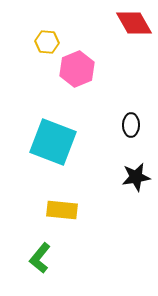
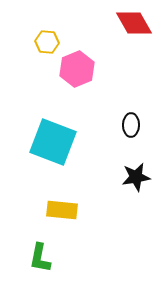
green L-shape: rotated 28 degrees counterclockwise
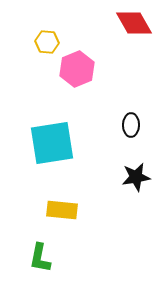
cyan square: moved 1 px left, 1 px down; rotated 30 degrees counterclockwise
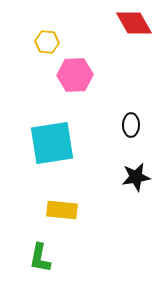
pink hexagon: moved 2 px left, 6 px down; rotated 20 degrees clockwise
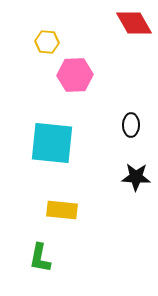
cyan square: rotated 15 degrees clockwise
black star: rotated 12 degrees clockwise
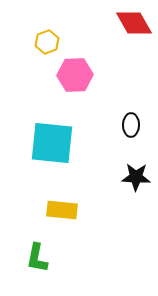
yellow hexagon: rotated 25 degrees counterclockwise
green L-shape: moved 3 px left
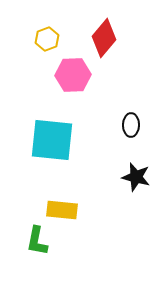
red diamond: moved 30 px left, 15 px down; rotated 69 degrees clockwise
yellow hexagon: moved 3 px up
pink hexagon: moved 2 px left
cyan square: moved 3 px up
black star: rotated 12 degrees clockwise
green L-shape: moved 17 px up
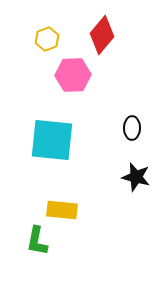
red diamond: moved 2 px left, 3 px up
black ellipse: moved 1 px right, 3 px down
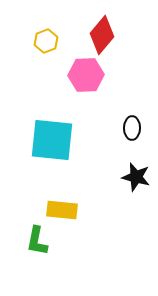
yellow hexagon: moved 1 px left, 2 px down
pink hexagon: moved 13 px right
